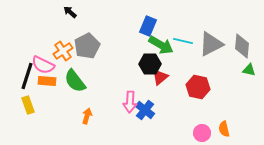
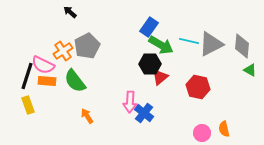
blue rectangle: moved 1 px right, 1 px down; rotated 12 degrees clockwise
cyan line: moved 6 px right
green triangle: moved 1 px right; rotated 16 degrees clockwise
blue cross: moved 1 px left, 3 px down
orange arrow: rotated 49 degrees counterclockwise
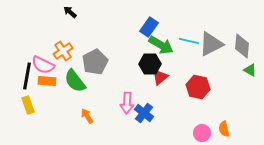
gray pentagon: moved 8 px right, 16 px down
black line: rotated 8 degrees counterclockwise
pink arrow: moved 3 px left, 1 px down
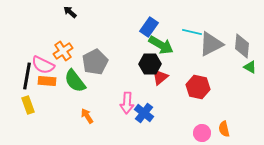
cyan line: moved 3 px right, 9 px up
green triangle: moved 3 px up
